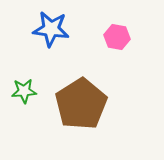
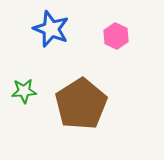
blue star: rotated 15 degrees clockwise
pink hexagon: moved 1 px left, 1 px up; rotated 15 degrees clockwise
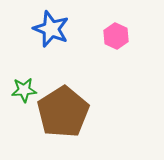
green star: moved 1 px up
brown pentagon: moved 18 px left, 8 px down
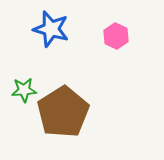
blue star: rotated 6 degrees counterclockwise
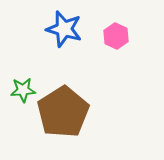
blue star: moved 13 px right
green star: moved 1 px left
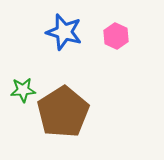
blue star: moved 3 px down
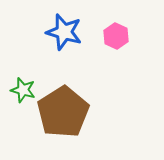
green star: rotated 20 degrees clockwise
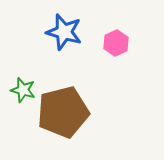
pink hexagon: moved 7 px down; rotated 10 degrees clockwise
brown pentagon: rotated 18 degrees clockwise
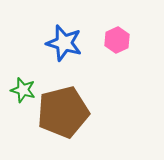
blue star: moved 11 px down
pink hexagon: moved 1 px right, 3 px up
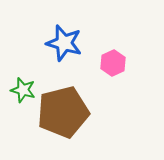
pink hexagon: moved 4 px left, 23 px down
